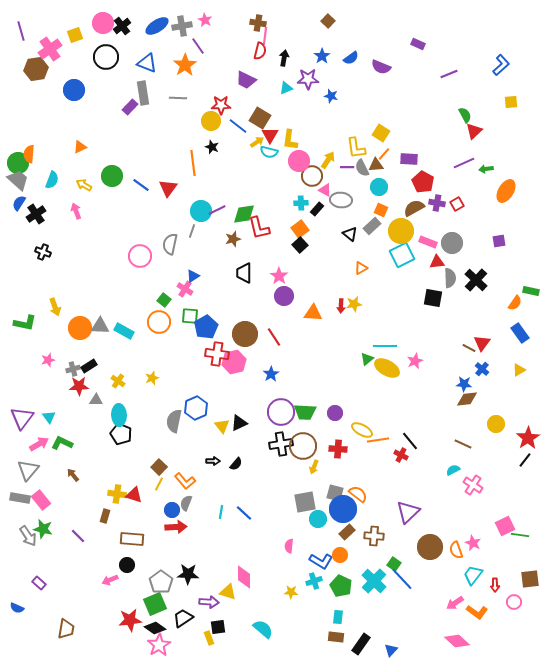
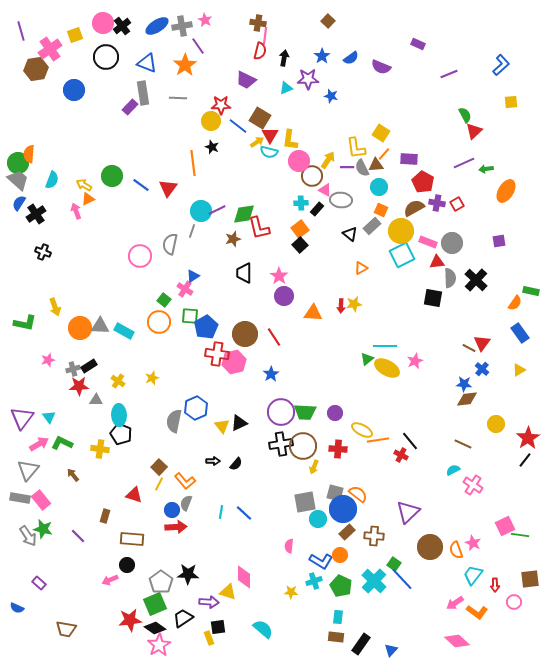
orange triangle at (80, 147): moved 8 px right, 52 px down
yellow cross at (117, 494): moved 17 px left, 45 px up
brown trapezoid at (66, 629): rotated 90 degrees clockwise
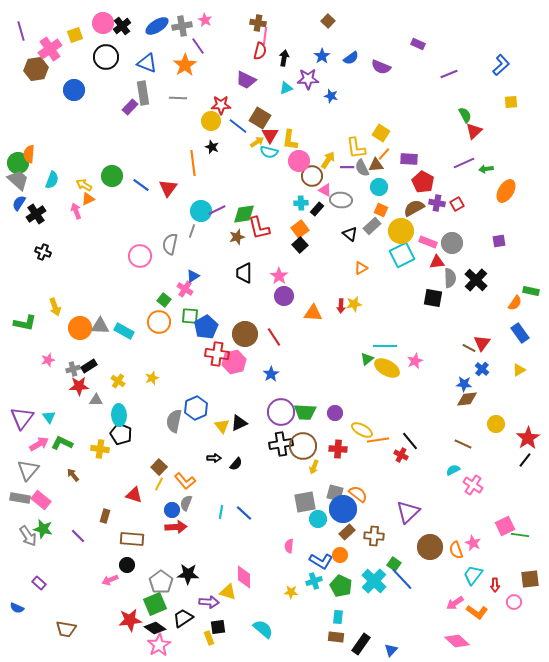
brown star at (233, 239): moved 4 px right, 2 px up
black arrow at (213, 461): moved 1 px right, 3 px up
pink rectangle at (41, 500): rotated 12 degrees counterclockwise
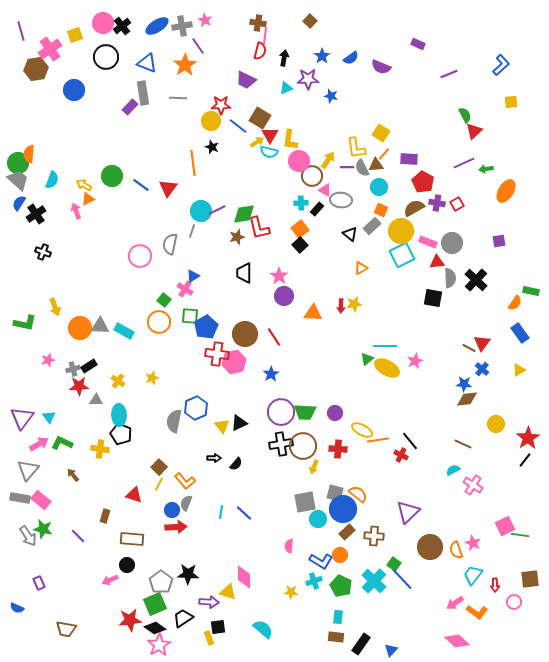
brown square at (328, 21): moved 18 px left
purple rectangle at (39, 583): rotated 24 degrees clockwise
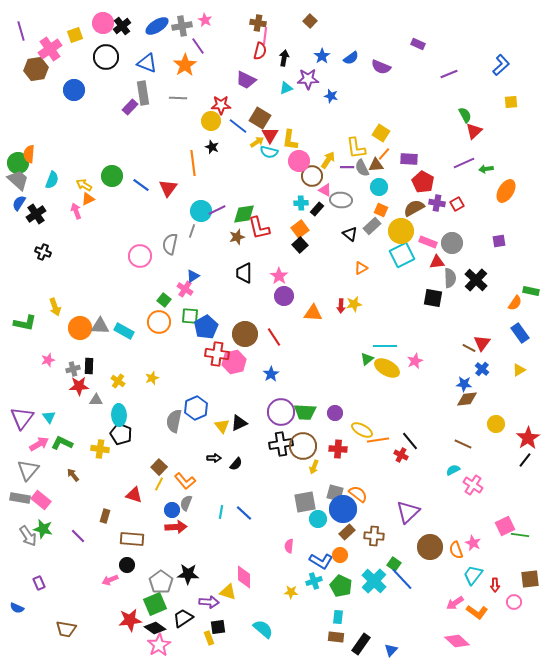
black rectangle at (89, 366): rotated 56 degrees counterclockwise
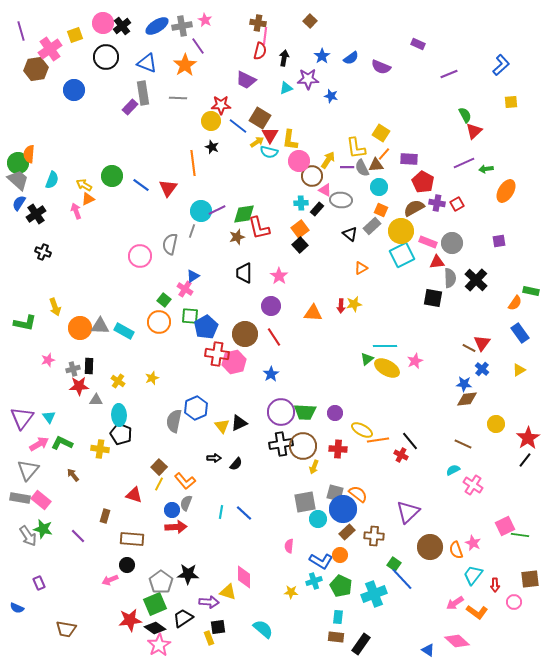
purple circle at (284, 296): moved 13 px left, 10 px down
cyan cross at (374, 581): moved 13 px down; rotated 25 degrees clockwise
blue triangle at (391, 650): moved 37 px right; rotated 40 degrees counterclockwise
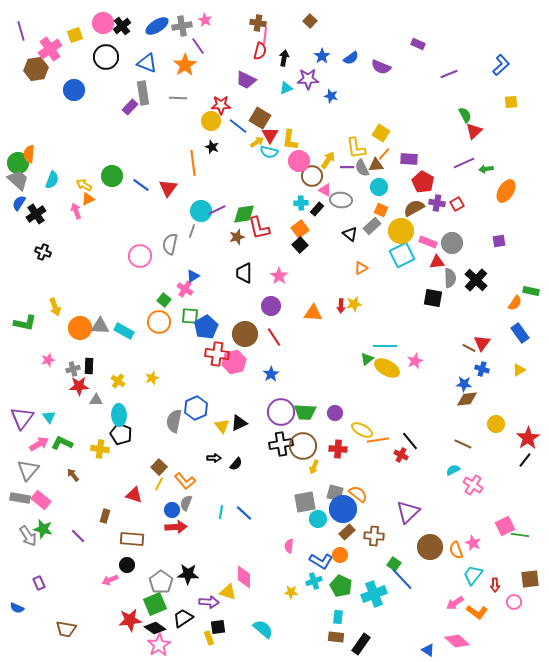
blue cross at (482, 369): rotated 24 degrees counterclockwise
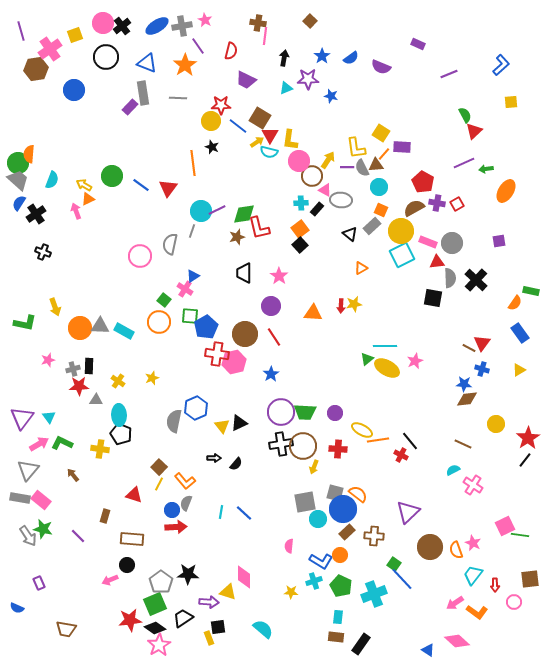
red semicircle at (260, 51): moved 29 px left
purple rectangle at (409, 159): moved 7 px left, 12 px up
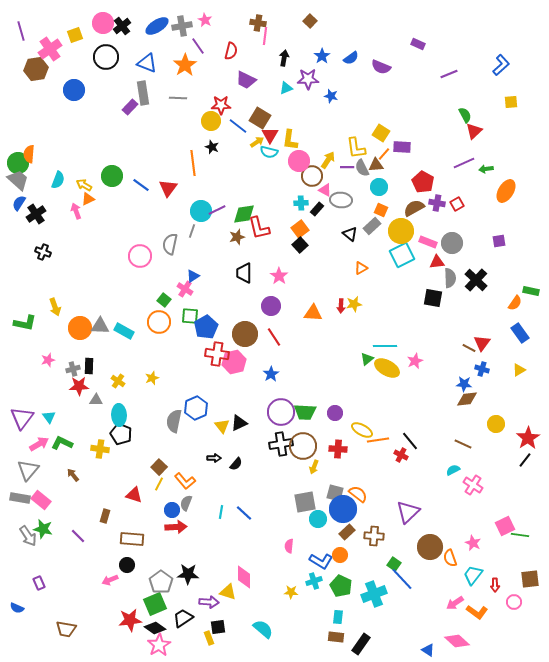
cyan semicircle at (52, 180): moved 6 px right
orange semicircle at (456, 550): moved 6 px left, 8 px down
